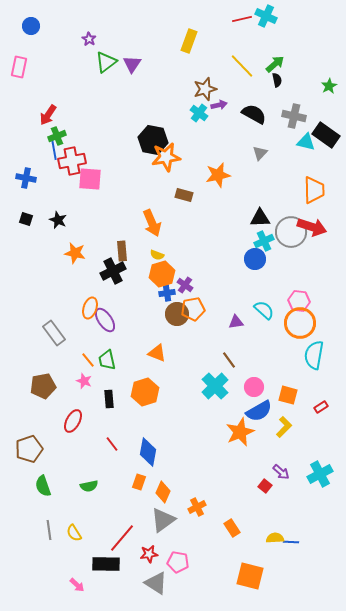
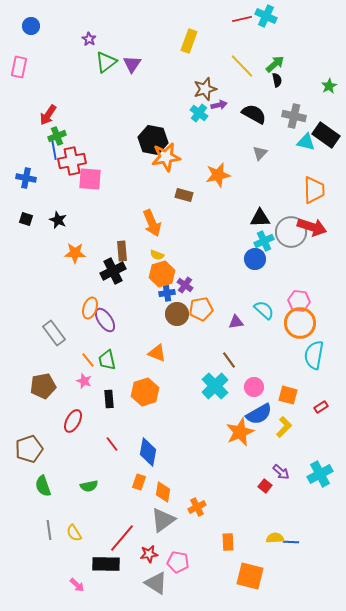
orange star at (75, 253): rotated 10 degrees counterclockwise
orange pentagon at (193, 309): moved 8 px right
blue semicircle at (259, 411): moved 3 px down
orange diamond at (163, 492): rotated 15 degrees counterclockwise
orange rectangle at (232, 528): moved 4 px left, 14 px down; rotated 30 degrees clockwise
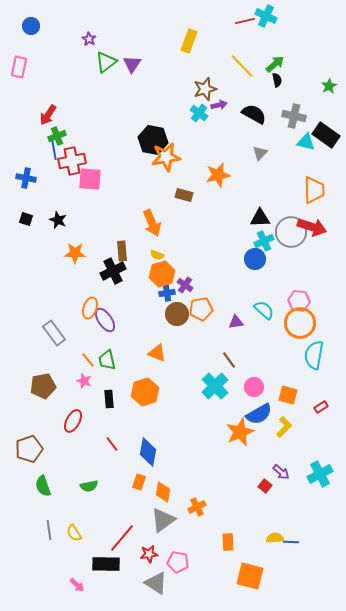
red line at (242, 19): moved 3 px right, 2 px down
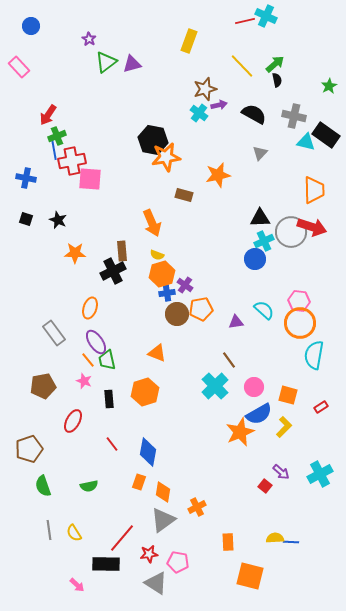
purple triangle at (132, 64): rotated 42 degrees clockwise
pink rectangle at (19, 67): rotated 55 degrees counterclockwise
purple ellipse at (105, 320): moved 9 px left, 22 px down
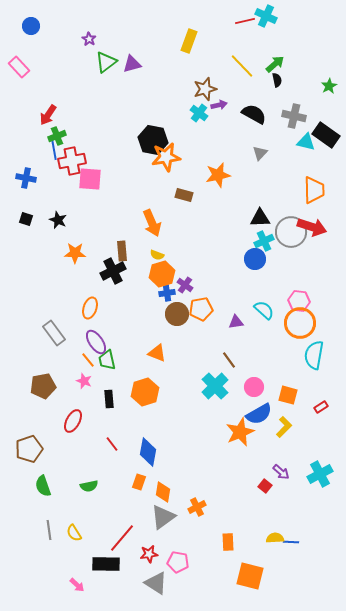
gray triangle at (163, 520): moved 3 px up
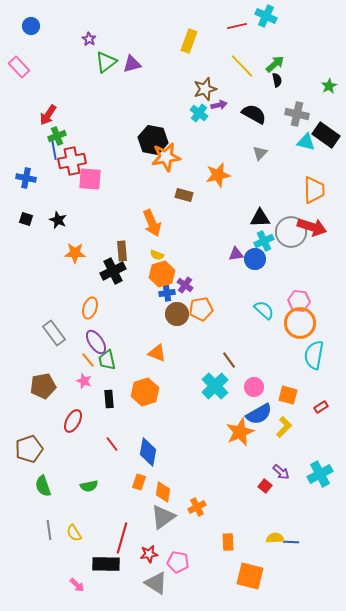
red line at (245, 21): moved 8 px left, 5 px down
gray cross at (294, 116): moved 3 px right, 2 px up
purple triangle at (236, 322): moved 68 px up
red line at (122, 538): rotated 24 degrees counterclockwise
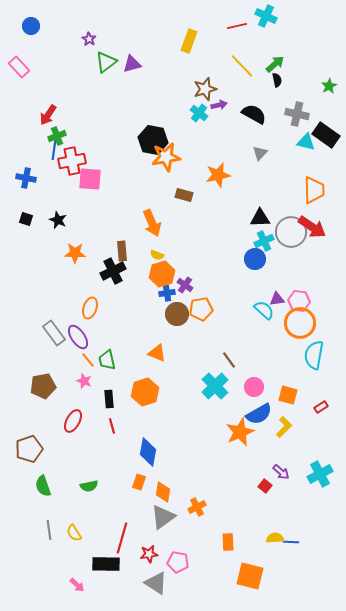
blue line at (54, 150): rotated 18 degrees clockwise
red arrow at (312, 227): rotated 16 degrees clockwise
purple triangle at (236, 254): moved 41 px right, 45 px down
purple ellipse at (96, 342): moved 18 px left, 5 px up
red line at (112, 444): moved 18 px up; rotated 21 degrees clockwise
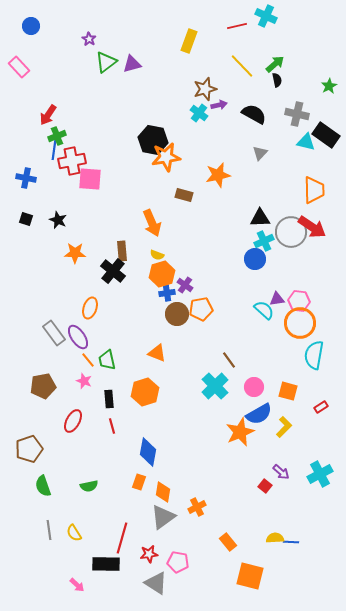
black cross at (113, 271): rotated 25 degrees counterclockwise
orange square at (288, 395): moved 4 px up
orange rectangle at (228, 542): rotated 36 degrees counterclockwise
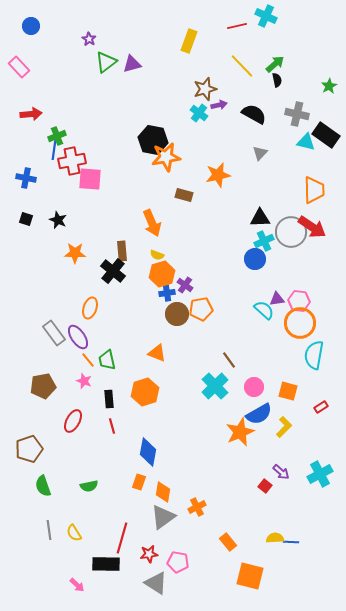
red arrow at (48, 115): moved 17 px left, 1 px up; rotated 130 degrees counterclockwise
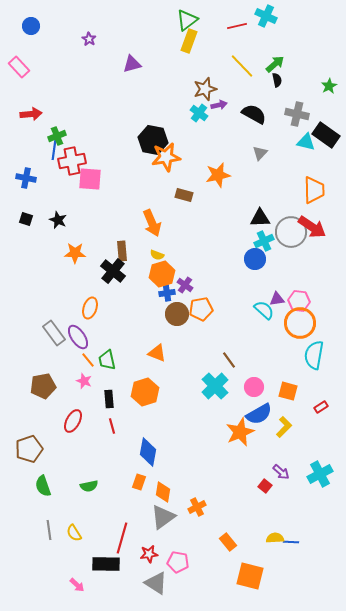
green triangle at (106, 62): moved 81 px right, 42 px up
